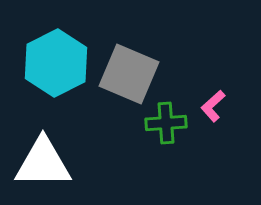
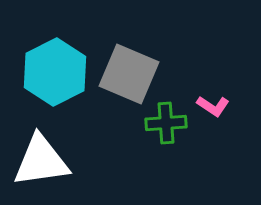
cyan hexagon: moved 1 px left, 9 px down
pink L-shape: rotated 104 degrees counterclockwise
white triangle: moved 2 px left, 2 px up; rotated 8 degrees counterclockwise
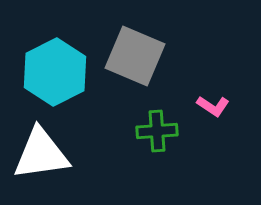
gray square: moved 6 px right, 18 px up
green cross: moved 9 px left, 8 px down
white triangle: moved 7 px up
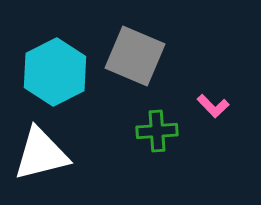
pink L-shape: rotated 12 degrees clockwise
white triangle: rotated 6 degrees counterclockwise
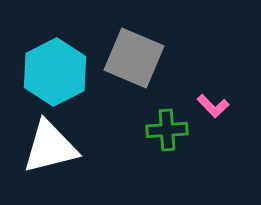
gray square: moved 1 px left, 2 px down
green cross: moved 10 px right, 1 px up
white triangle: moved 9 px right, 7 px up
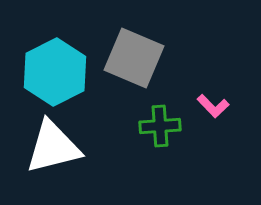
green cross: moved 7 px left, 4 px up
white triangle: moved 3 px right
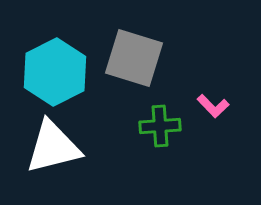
gray square: rotated 6 degrees counterclockwise
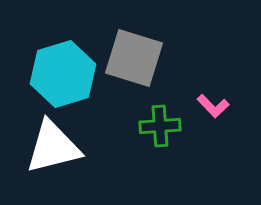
cyan hexagon: moved 8 px right, 2 px down; rotated 10 degrees clockwise
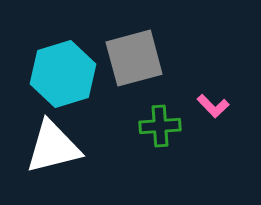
gray square: rotated 32 degrees counterclockwise
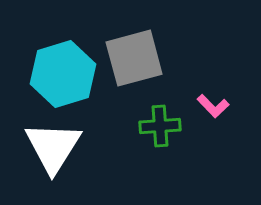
white triangle: rotated 44 degrees counterclockwise
